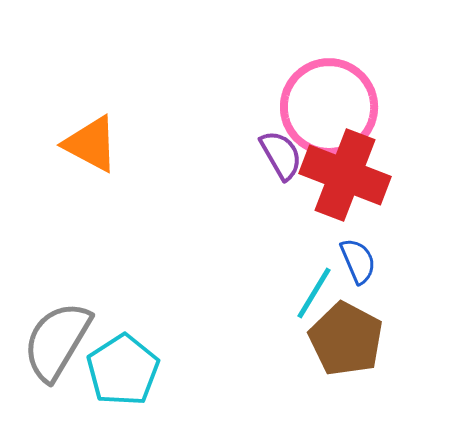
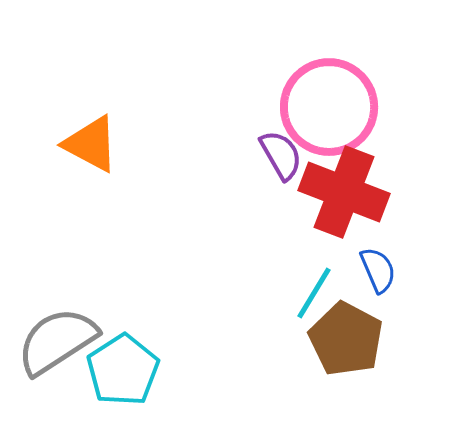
red cross: moved 1 px left, 17 px down
blue semicircle: moved 20 px right, 9 px down
gray semicircle: rotated 26 degrees clockwise
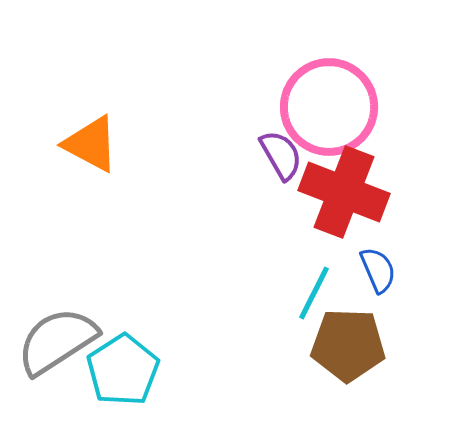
cyan line: rotated 4 degrees counterclockwise
brown pentagon: moved 2 px right, 6 px down; rotated 26 degrees counterclockwise
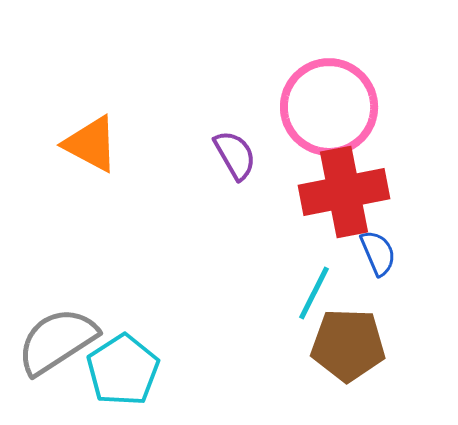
purple semicircle: moved 46 px left
red cross: rotated 32 degrees counterclockwise
blue semicircle: moved 17 px up
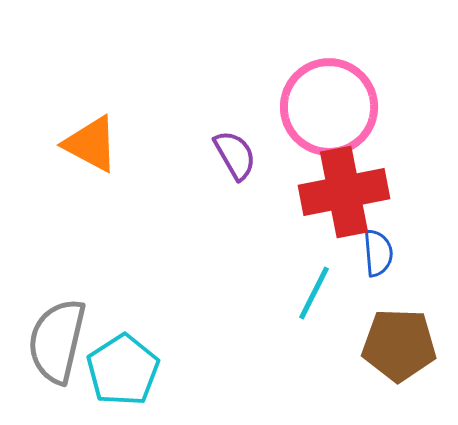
blue semicircle: rotated 18 degrees clockwise
gray semicircle: rotated 44 degrees counterclockwise
brown pentagon: moved 51 px right
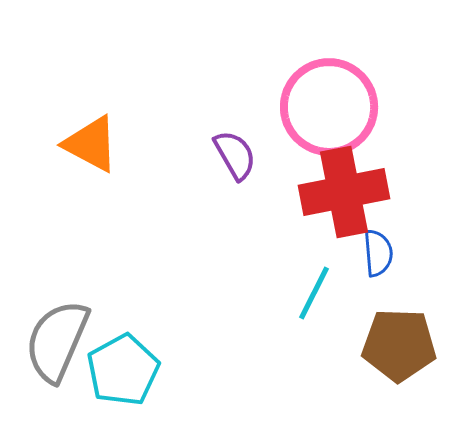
gray semicircle: rotated 10 degrees clockwise
cyan pentagon: rotated 4 degrees clockwise
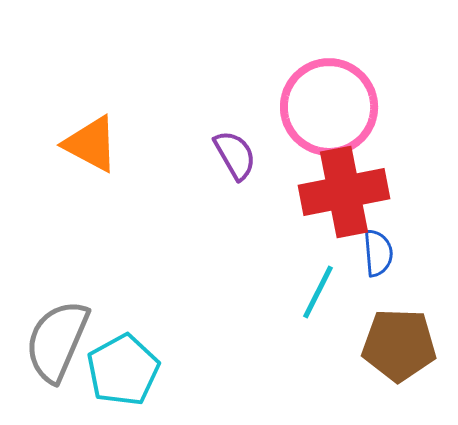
cyan line: moved 4 px right, 1 px up
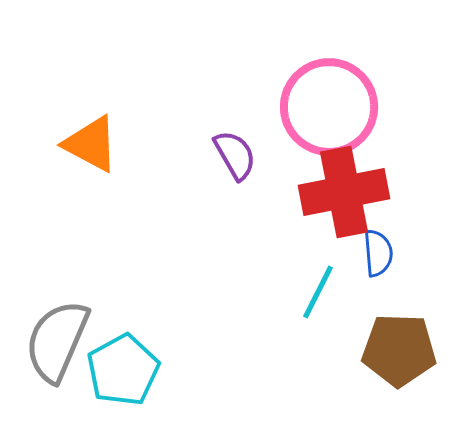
brown pentagon: moved 5 px down
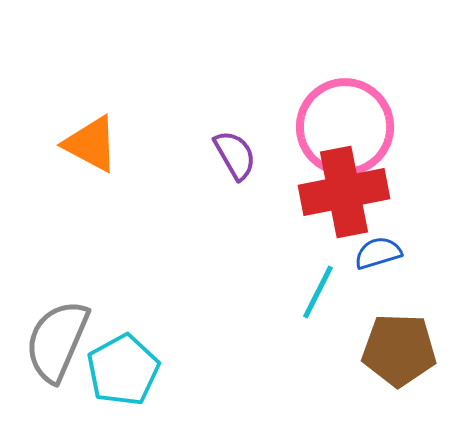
pink circle: moved 16 px right, 20 px down
blue semicircle: rotated 102 degrees counterclockwise
